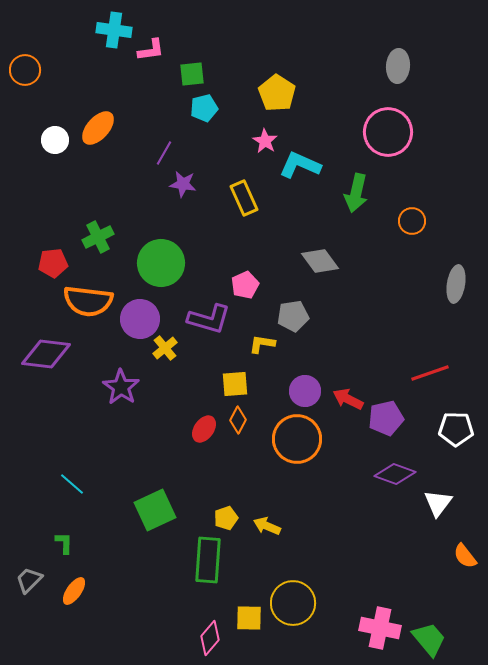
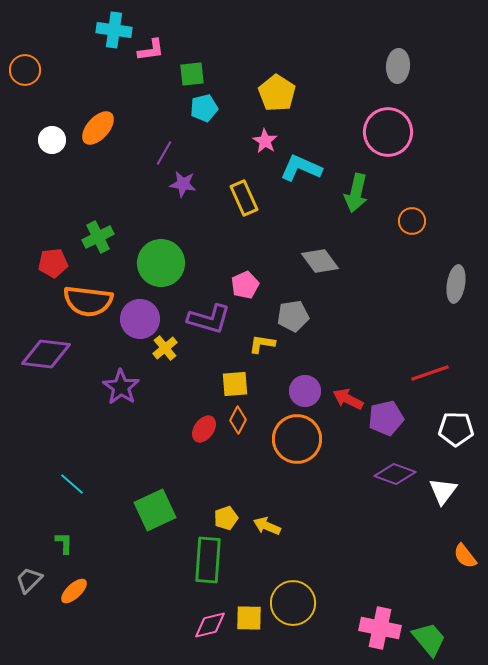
white circle at (55, 140): moved 3 px left
cyan L-shape at (300, 165): moved 1 px right, 3 px down
white triangle at (438, 503): moved 5 px right, 12 px up
orange ellipse at (74, 591): rotated 12 degrees clockwise
pink diamond at (210, 638): moved 13 px up; rotated 36 degrees clockwise
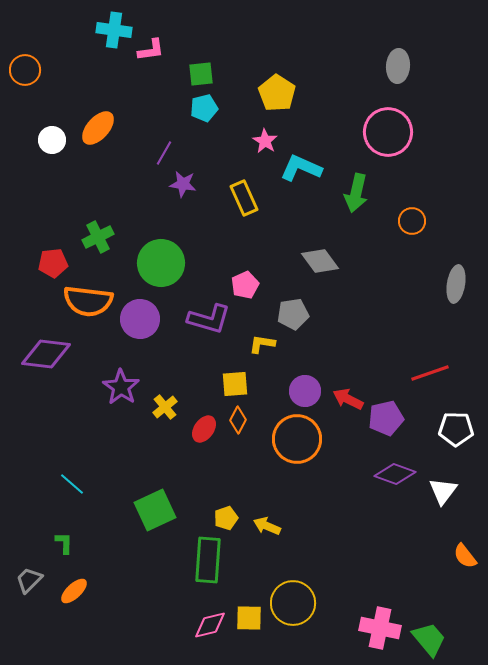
green square at (192, 74): moved 9 px right
gray pentagon at (293, 316): moved 2 px up
yellow cross at (165, 348): moved 59 px down
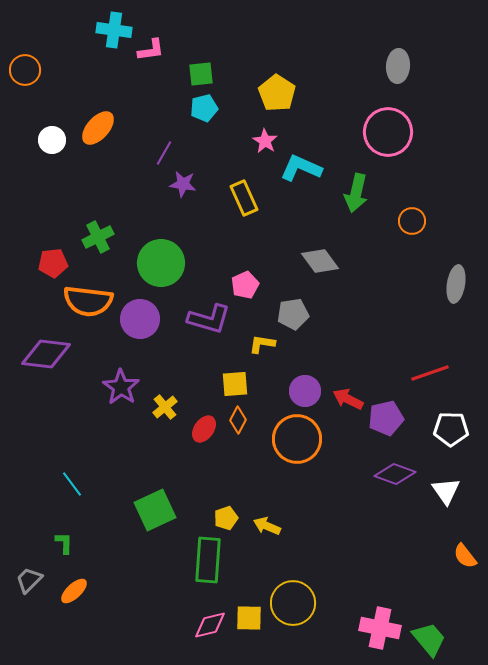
white pentagon at (456, 429): moved 5 px left
cyan line at (72, 484): rotated 12 degrees clockwise
white triangle at (443, 491): moved 3 px right; rotated 12 degrees counterclockwise
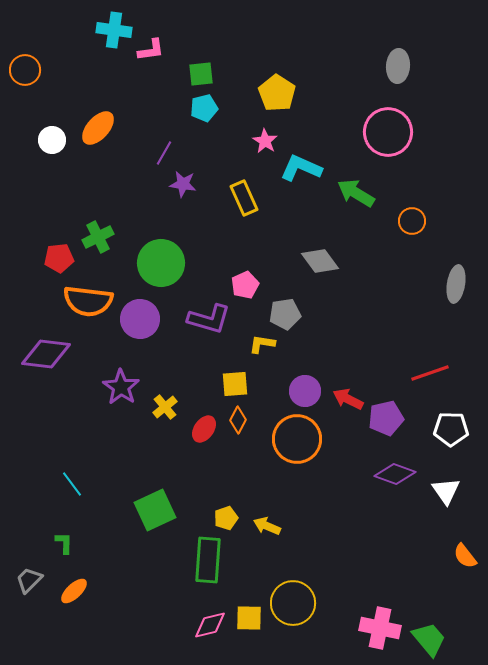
green arrow at (356, 193): rotated 108 degrees clockwise
red pentagon at (53, 263): moved 6 px right, 5 px up
gray pentagon at (293, 314): moved 8 px left
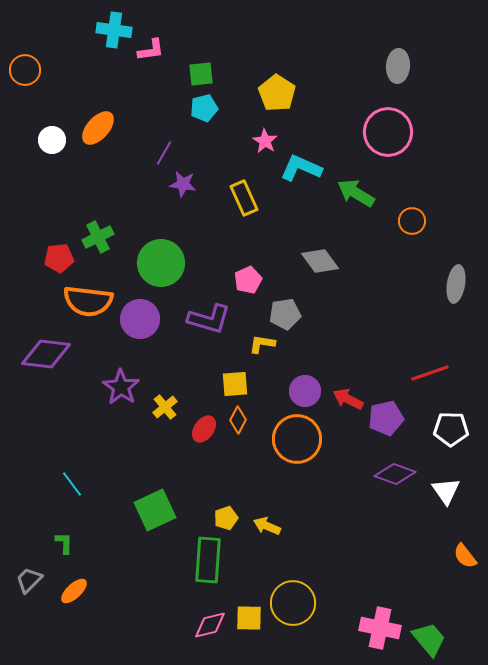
pink pentagon at (245, 285): moved 3 px right, 5 px up
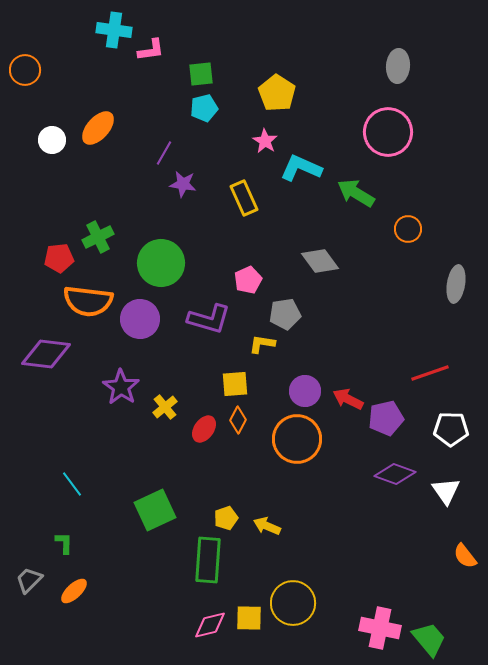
orange circle at (412, 221): moved 4 px left, 8 px down
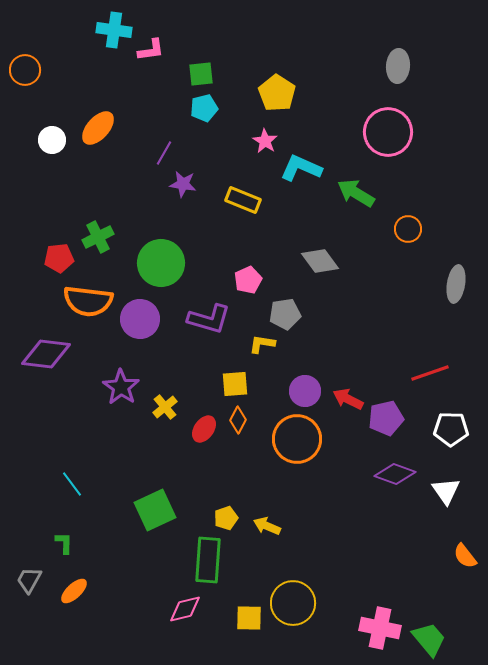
yellow rectangle at (244, 198): moved 1 px left, 2 px down; rotated 44 degrees counterclockwise
gray trapezoid at (29, 580): rotated 16 degrees counterclockwise
pink diamond at (210, 625): moved 25 px left, 16 px up
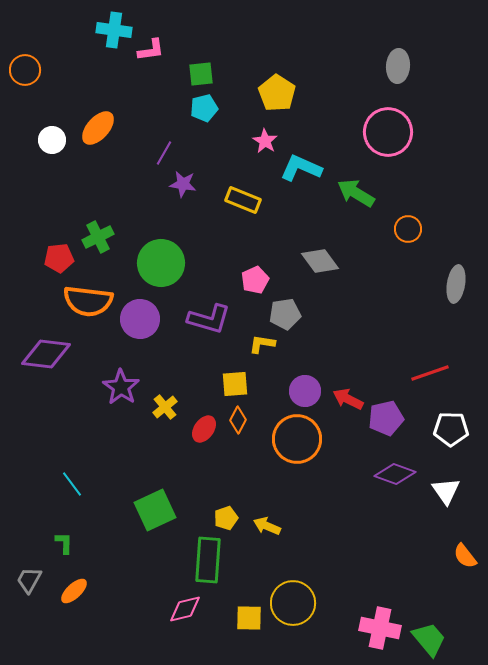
pink pentagon at (248, 280): moved 7 px right
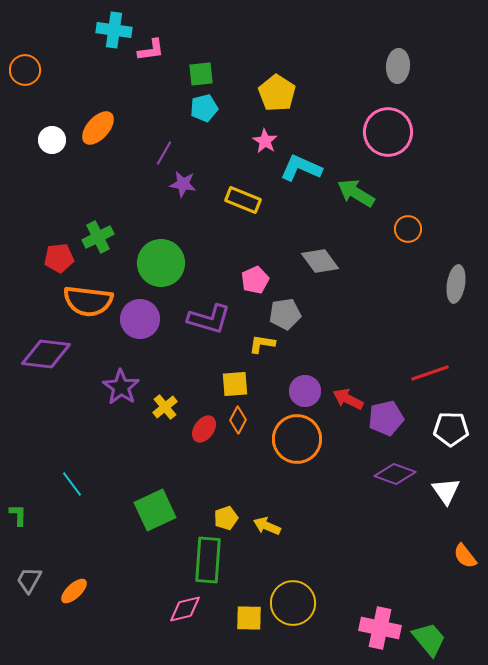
green L-shape at (64, 543): moved 46 px left, 28 px up
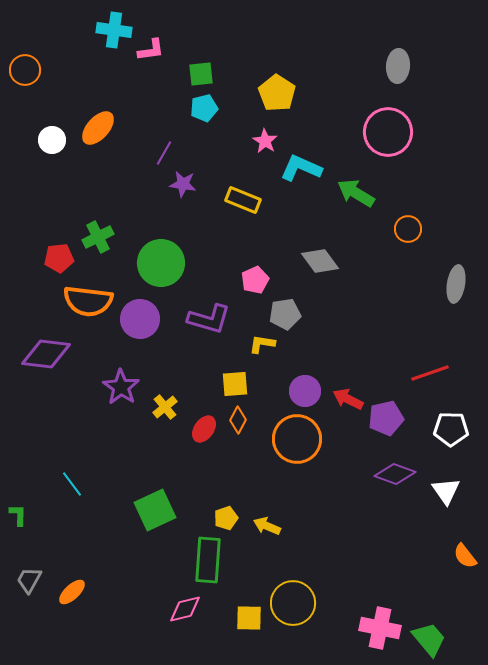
orange ellipse at (74, 591): moved 2 px left, 1 px down
